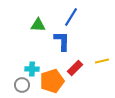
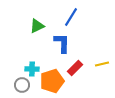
green triangle: moved 1 px left, 1 px down; rotated 28 degrees counterclockwise
blue L-shape: moved 2 px down
yellow line: moved 3 px down
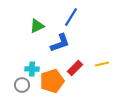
blue L-shape: moved 2 px left; rotated 70 degrees clockwise
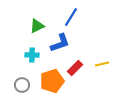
cyan cross: moved 14 px up
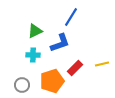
green triangle: moved 2 px left, 5 px down
cyan cross: moved 1 px right
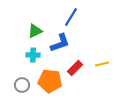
orange pentagon: moved 2 px left; rotated 25 degrees clockwise
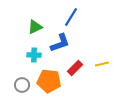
green triangle: moved 4 px up
cyan cross: moved 1 px right
orange pentagon: moved 1 px left
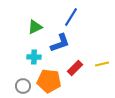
cyan cross: moved 2 px down
gray circle: moved 1 px right, 1 px down
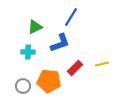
cyan cross: moved 6 px left, 5 px up
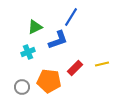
blue L-shape: moved 2 px left, 3 px up
cyan cross: rotated 24 degrees counterclockwise
gray circle: moved 1 px left, 1 px down
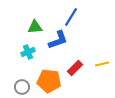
green triangle: rotated 21 degrees clockwise
